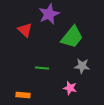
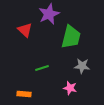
green trapezoid: moved 1 px left; rotated 25 degrees counterclockwise
green line: rotated 24 degrees counterclockwise
orange rectangle: moved 1 px right, 1 px up
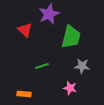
green line: moved 2 px up
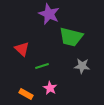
purple star: rotated 25 degrees counterclockwise
red triangle: moved 3 px left, 19 px down
green trapezoid: rotated 90 degrees clockwise
pink star: moved 20 px left; rotated 16 degrees clockwise
orange rectangle: moved 2 px right; rotated 24 degrees clockwise
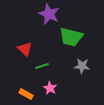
red triangle: moved 3 px right
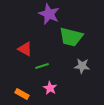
red triangle: rotated 14 degrees counterclockwise
orange rectangle: moved 4 px left
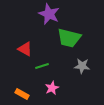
green trapezoid: moved 2 px left, 1 px down
pink star: moved 2 px right; rotated 16 degrees clockwise
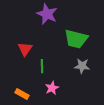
purple star: moved 2 px left
green trapezoid: moved 7 px right, 1 px down
red triangle: rotated 35 degrees clockwise
green line: rotated 72 degrees counterclockwise
